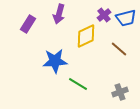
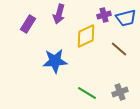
purple cross: rotated 24 degrees clockwise
green line: moved 9 px right, 9 px down
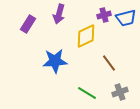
brown line: moved 10 px left, 14 px down; rotated 12 degrees clockwise
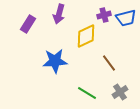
gray cross: rotated 14 degrees counterclockwise
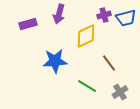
purple rectangle: rotated 42 degrees clockwise
green line: moved 7 px up
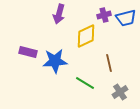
purple rectangle: moved 28 px down; rotated 30 degrees clockwise
brown line: rotated 24 degrees clockwise
green line: moved 2 px left, 3 px up
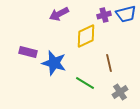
purple arrow: rotated 48 degrees clockwise
blue trapezoid: moved 4 px up
blue star: moved 1 px left, 2 px down; rotated 20 degrees clockwise
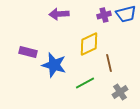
purple arrow: rotated 24 degrees clockwise
yellow diamond: moved 3 px right, 8 px down
blue star: moved 2 px down
green line: rotated 60 degrees counterclockwise
